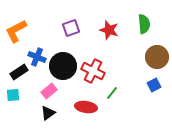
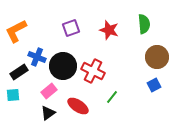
green line: moved 4 px down
red ellipse: moved 8 px left, 1 px up; rotated 25 degrees clockwise
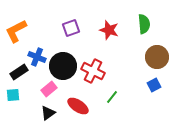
pink rectangle: moved 2 px up
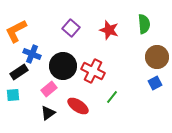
purple square: rotated 30 degrees counterclockwise
blue cross: moved 5 px left, 3 px up
blue square: moved 1 px right, 2 px up
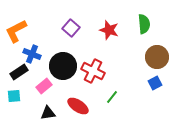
pink rectangle: moved 5 px left, 3 px up
cyan square: moved 1 px right, 1 px down
black triangle: rotated 28 degrees clockwise
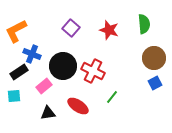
brown circle: moved 3 px left, 1 px down
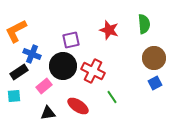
purple square: moved 12 px down; rotated 36 degrees clockwise
green line: rotated 72 degrees counterclockwise
